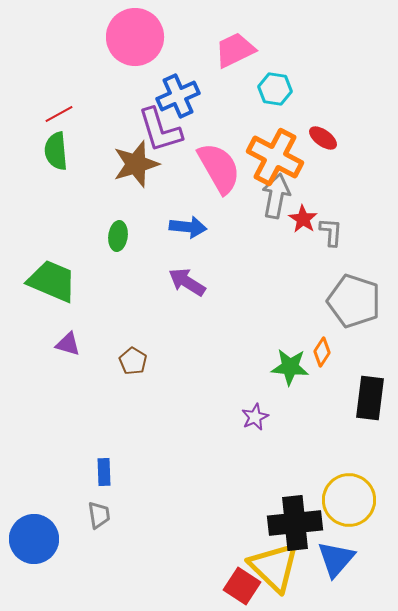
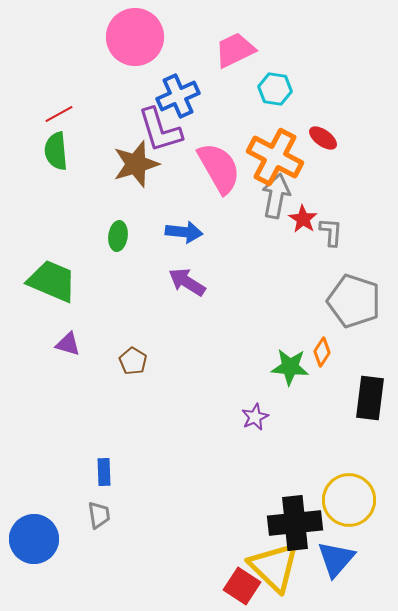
blue arrow: moved 4 px left, 5 px down
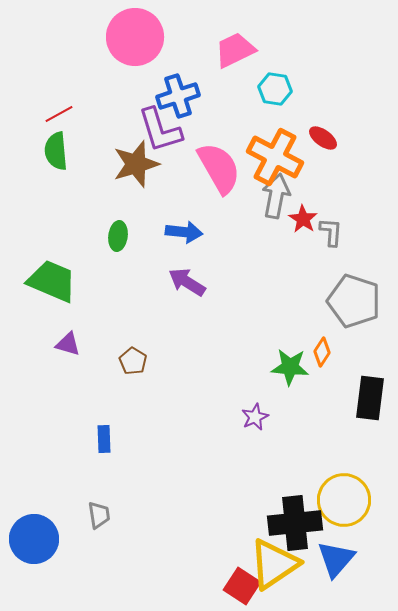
blue cross: rotated 6 degrees clockwise
blue rectangle: moved 33 px up
yellow circle: moved 5 px left
yellow triangle: moved 3 px up; rotated 42 degrees clockwise
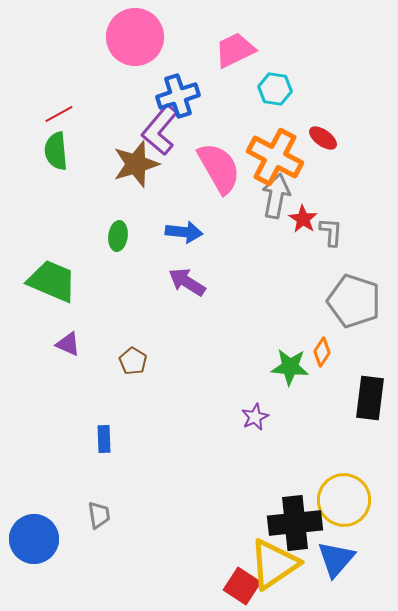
purple L-shape: rotated 57 degrees clockwise
purple triangle: rotated 8 degrees clockwise
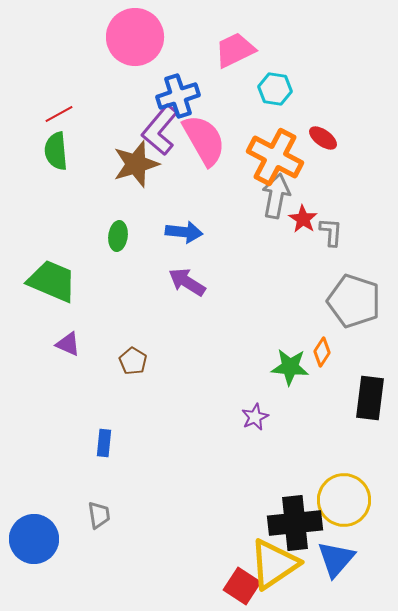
pink semicircle: moved 15 px left, 28 px up
blue rectangle: moved 4 px down; rotated 8 degrees clockwise
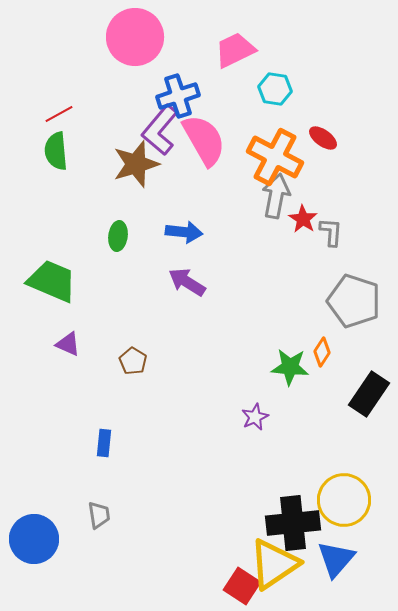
black rectangle: moved 1 px left, 4 px up; rotated 27 degrees clockwise
black cross: moved 2 px left
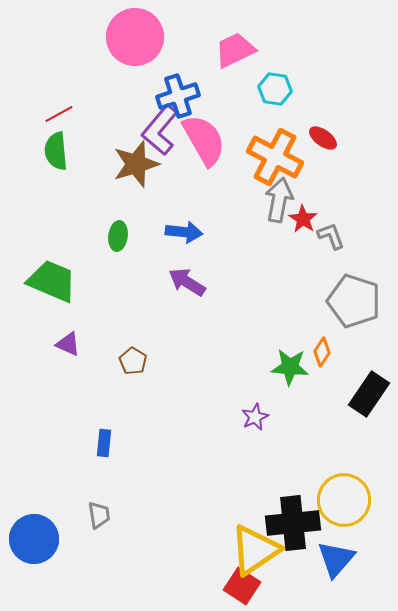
gray arrow: moved 3 px right, 4 px down
gray L-shape: moved 4 px down; rotated 24 degrees counterclockwise
yellow triangle: moved 19 px left, 14 px up
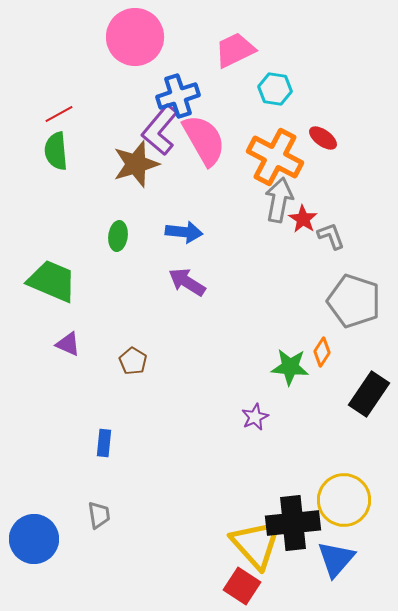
yellow triangle: moved 1 px right, 6 px up; rotated 38 degrees counterclockwise
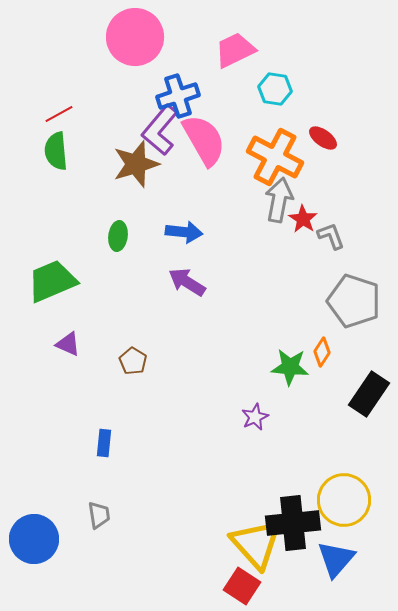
green trapezoid: rotated 46 degrees counterclockwise
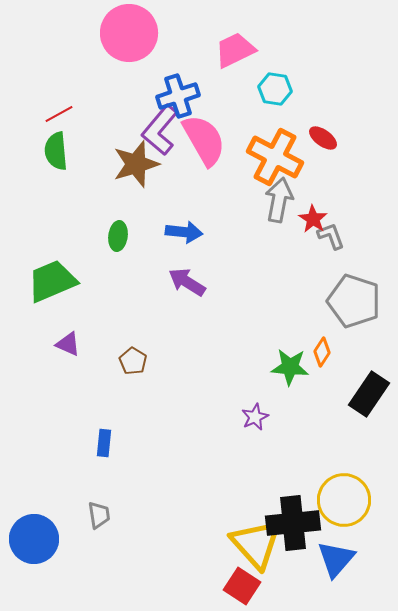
pink circle: moved 6 px left, 4 px up
red star: moved 10 px right
